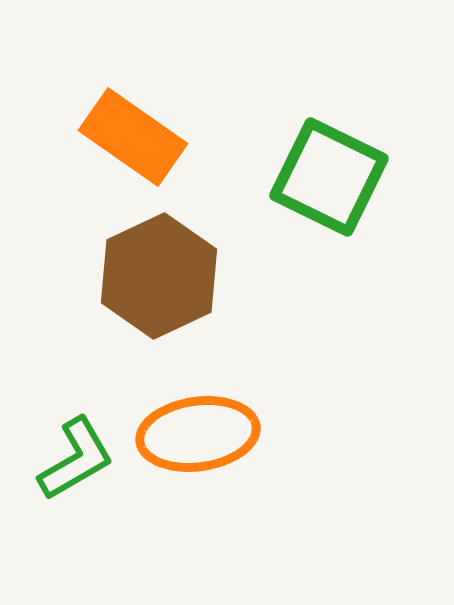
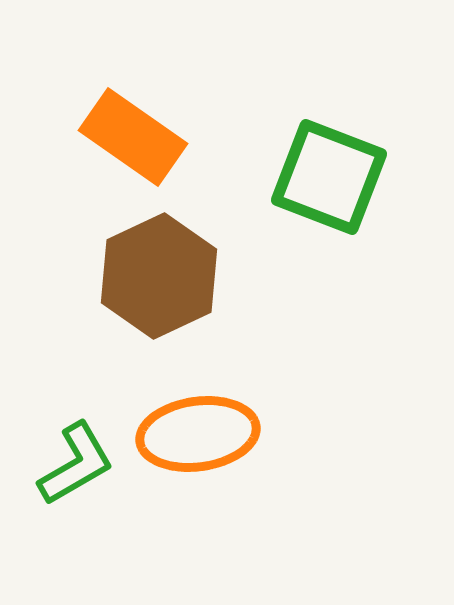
green square: rotated 5 degrees counterclockwise
green L-shape: moved 5 px down
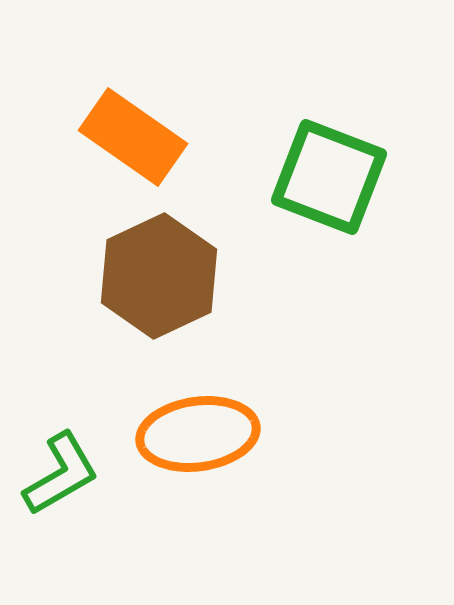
green L-shape: moved 15 px left, 10 px down
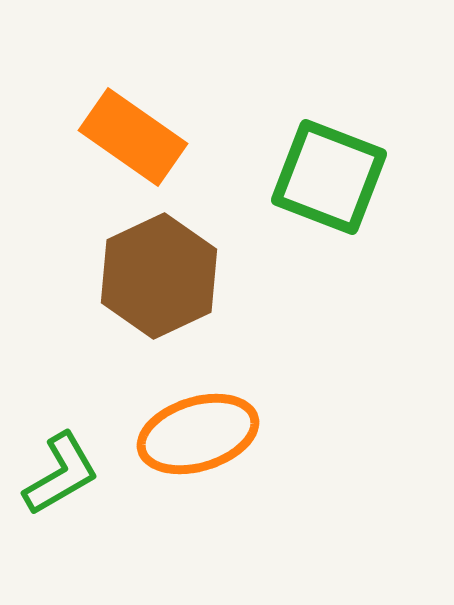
orange ellipse: rotated 9 degrees counterclockwise
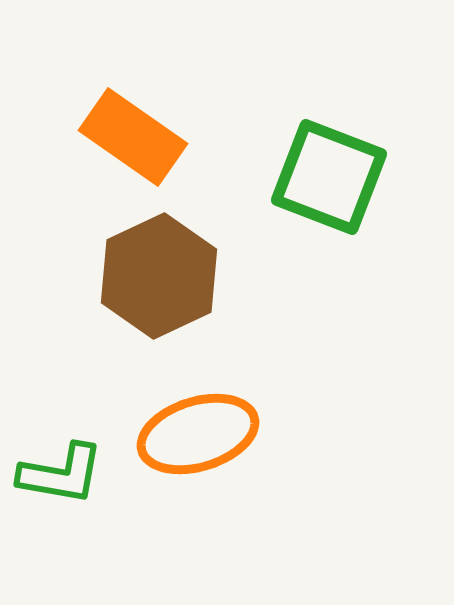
green L-shape: rotated 40 degrees clockwise
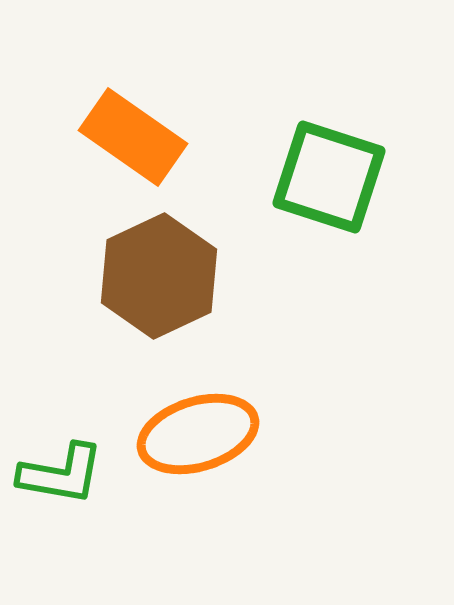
green square: rotated 3 degrees counterclockwise
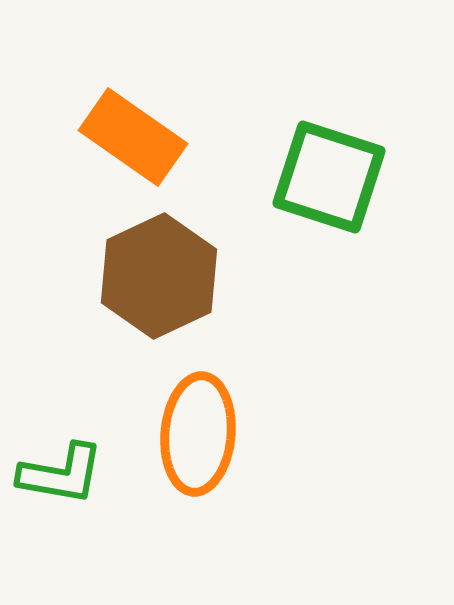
orange ellipse: rotated 68 degrees counterclockwise
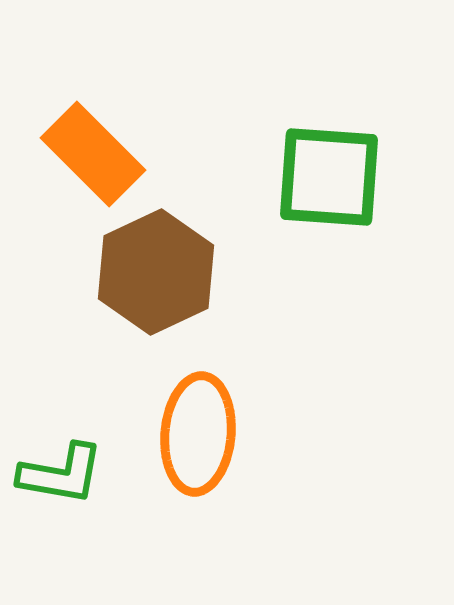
orange rectangle: moved 40 px left, 17 px down; rotated 10 degrees clockwise
green square: rotated 14 degrees counterclockwise
brown hexagon: moved 3 px left, 4 px up
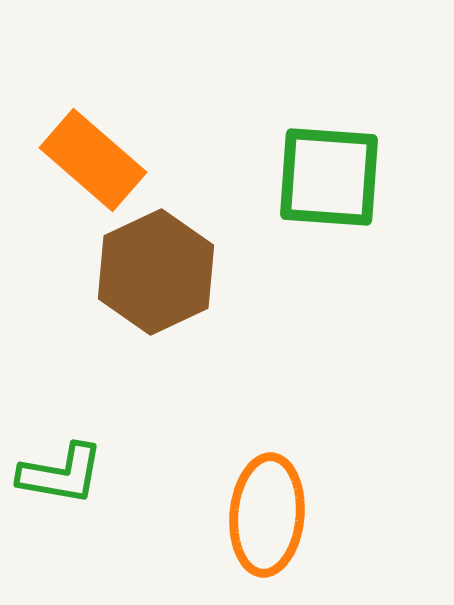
orange rectangle: moved 6 px down; rotated 4 degrees counterclockwise
orange ellipse: moved 69 px right, 81 px down
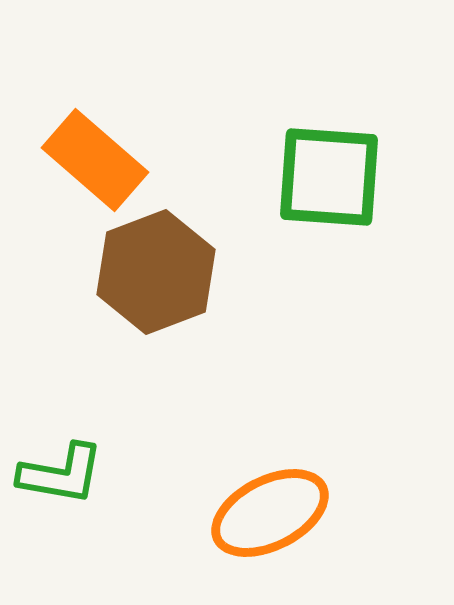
orange rectangle: moved 2 px right
brown hexagon: rotated 4 degrees clockwise
orange ellipse: moved 3 px right, 2 px up; rotated 58 degrees clockwise
